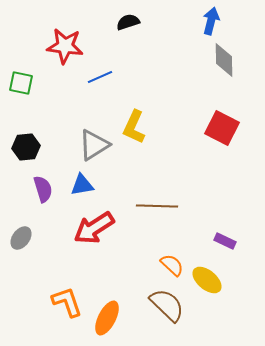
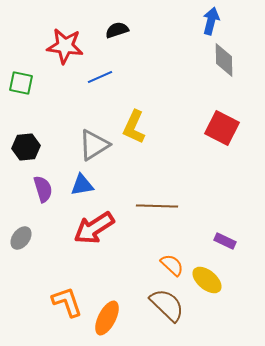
black semicircle: moved 11 px left, 8 px down
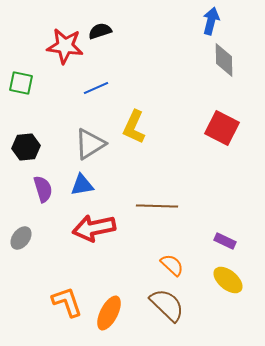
black semicircle: moved 17 px left, 1 px down
blue line: moved 4 px left, 11 px down
gray triangle: moved 4 px left, 1 px up
red arrow: rotated 21 degrees clockwise
yellow ellipse: moved 21 px right
orange ellipse: moved 2 px right, 5 px up
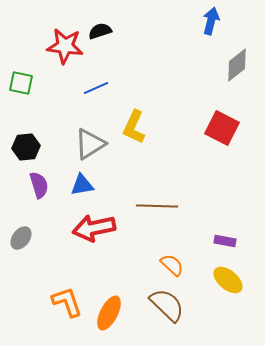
gray diamond: moved 13 px right, 5 px down; rotated 52 degrees clockwise
purple semicircle: moved 4 px left, 4 px up
purple rectangle: rotated 15 degrees counterclockwise
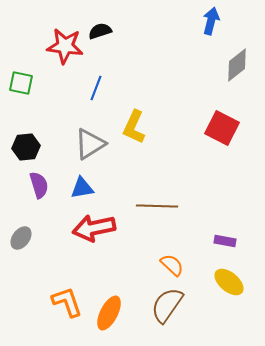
blue line: rotated 45 degrees counterclockwise
blue triangle: moved 3 px down
yellow ellipse: moved 1 px right, 2 px down
brown semicircle: rotated 99 degrees counterclockwise
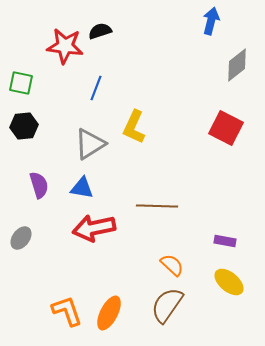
red square: moved 4 px right
black hexagon: moved 2 px left, 21 px up
blue triangle: rotated 20 degrees clockwise
orange L-shape: moved 9 px down
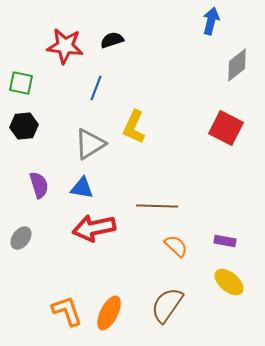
black semicircle: moved 12 px right, 9 px down
orange semicircle: moved 4 px right, 19 px up
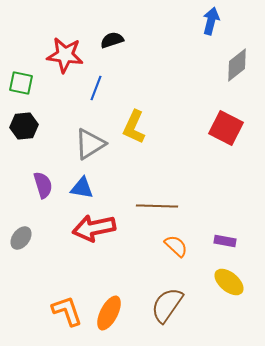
red star: moved 9 px down
purple semicircle: moved 4 px right
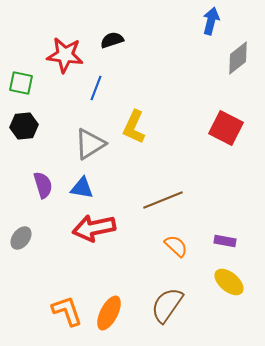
gray diamond: moved 1 px right, 7 px up
brown line: moved 6 px right, 6 px up; rotated 24 degrees counterclockwise
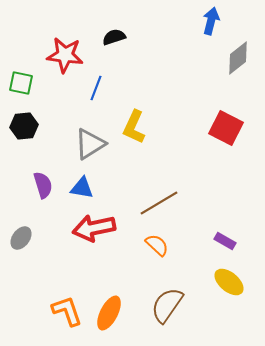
black semicircle: moved 2 px right, 3 px up
brown line: moved 4 px left, 3 px down; rotated 9 degrees counterclockwise
purple rectangle: rotated 20 degrees clockwise
orange semicircle: moved 19 px left, 1 px up
